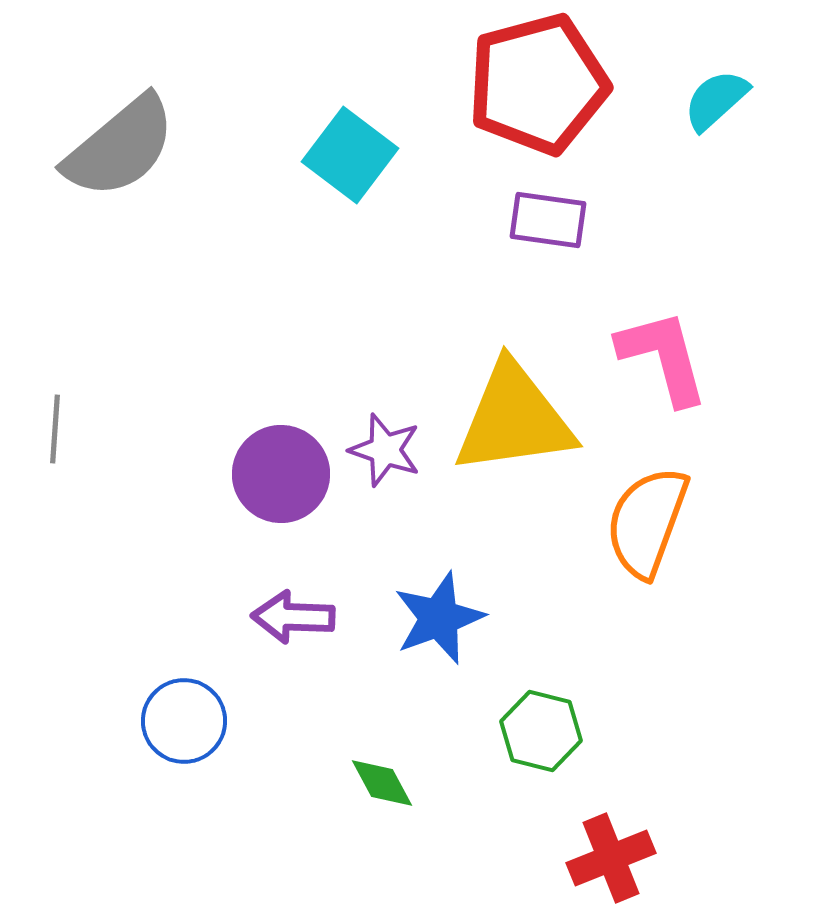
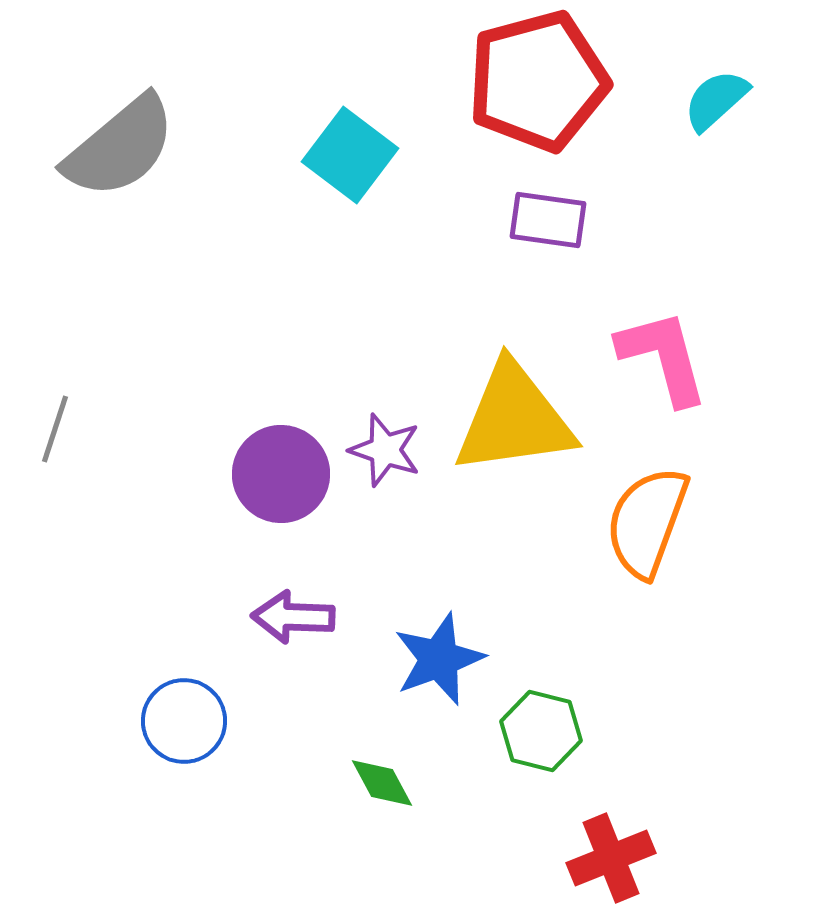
red pentagon: moved 3 px up
gray line: rotated 14 degrees clockwise
blue star: moved 41 px down
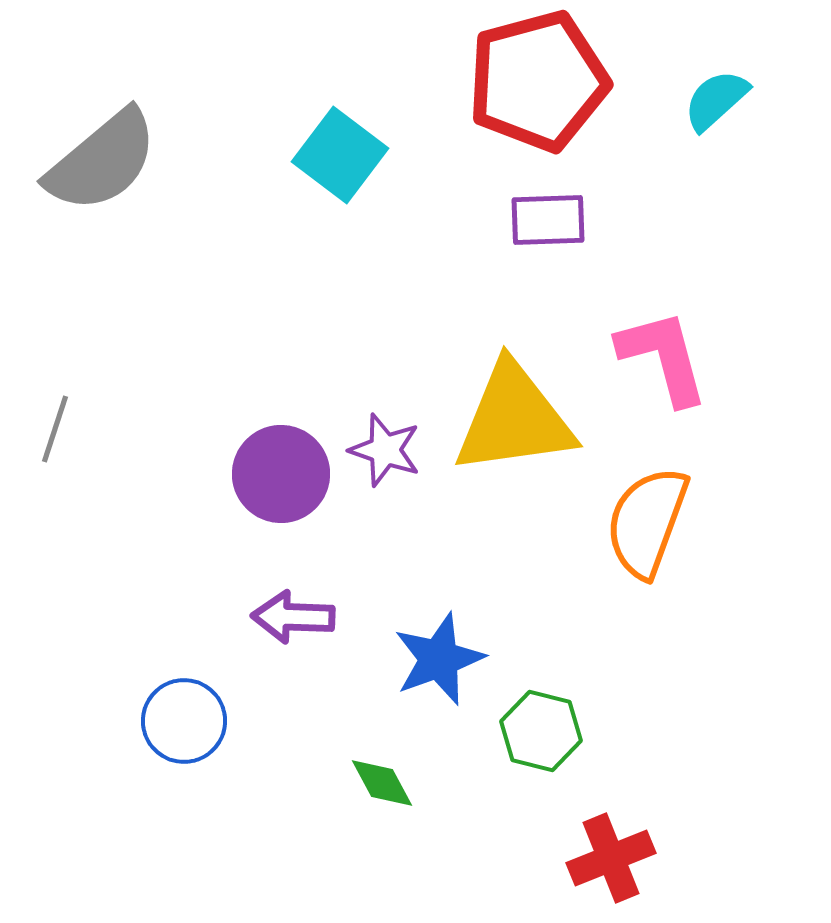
gray semicircle: moved 18 px left, 14 px down
cyan square: moved 10 px left
purple rectangle: rotated 10 degrees counterclockwise
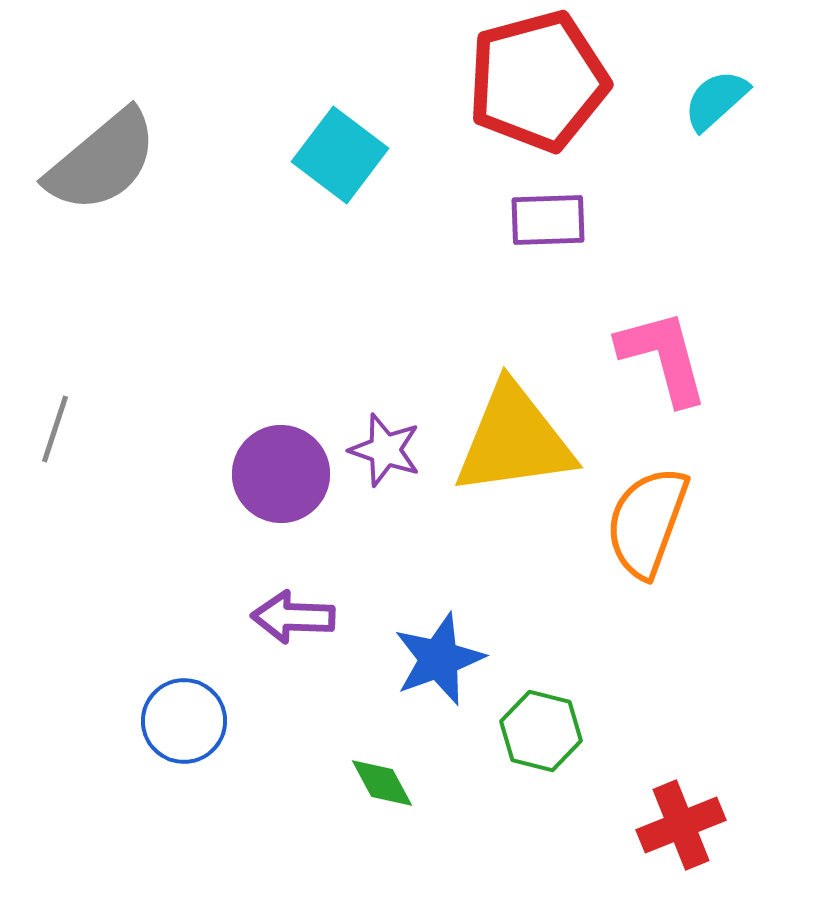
yellow triangle: moved 21 px down
red cross: moved 70 px right, 33 px up
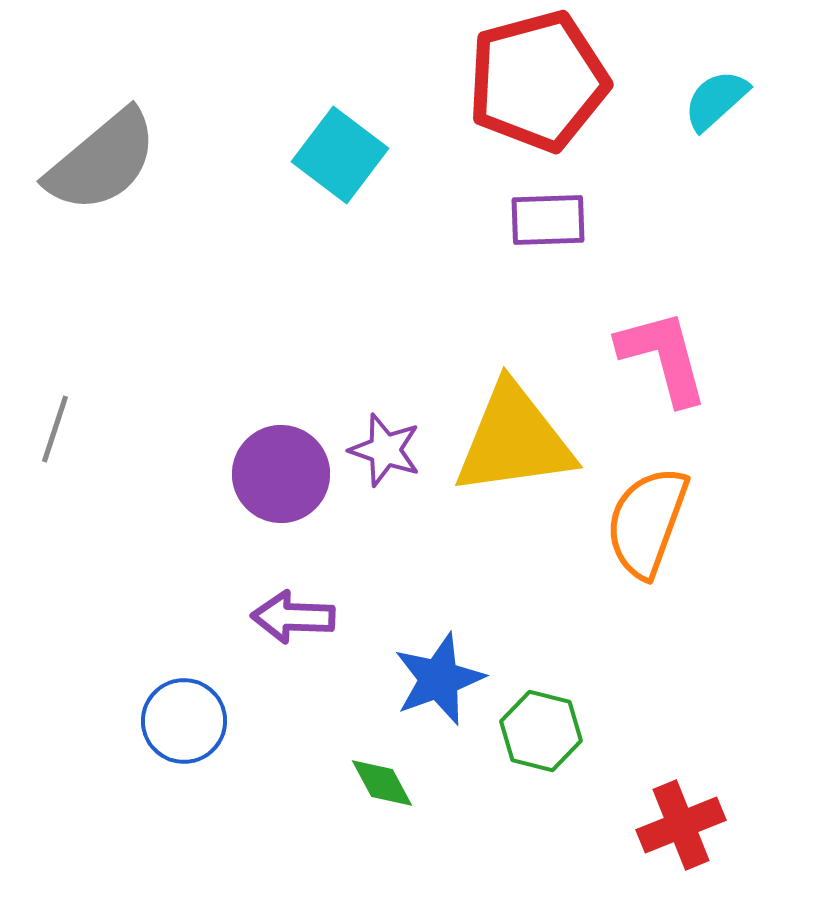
blue star: moved 20 px down
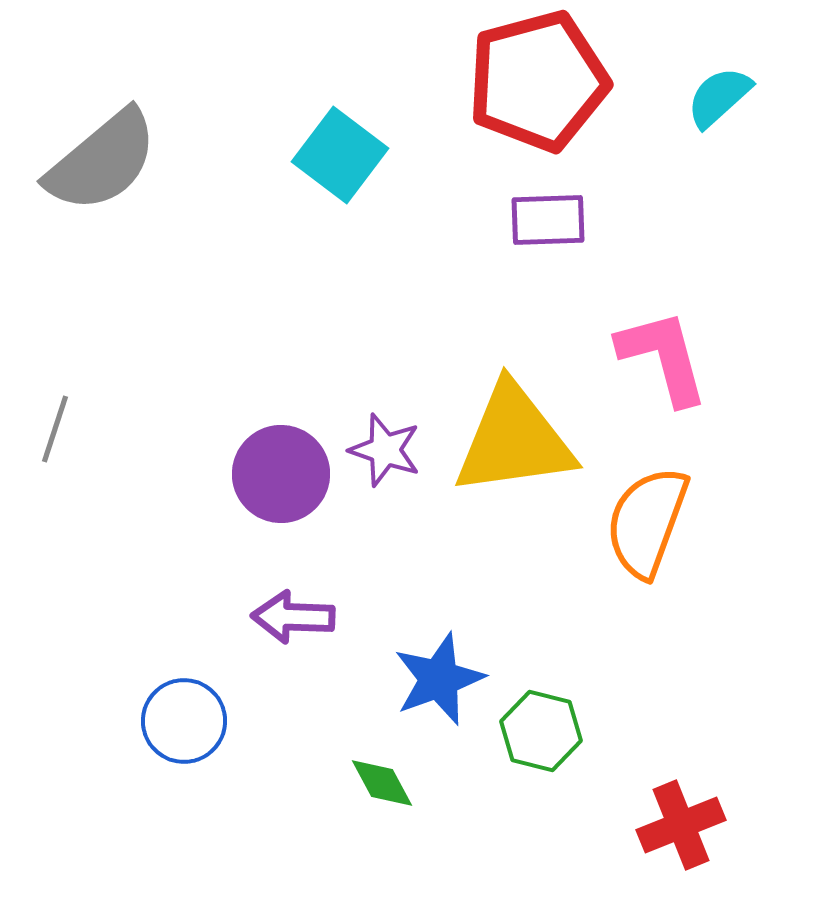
cyan semicircle: moved 3 px right, 3 px up
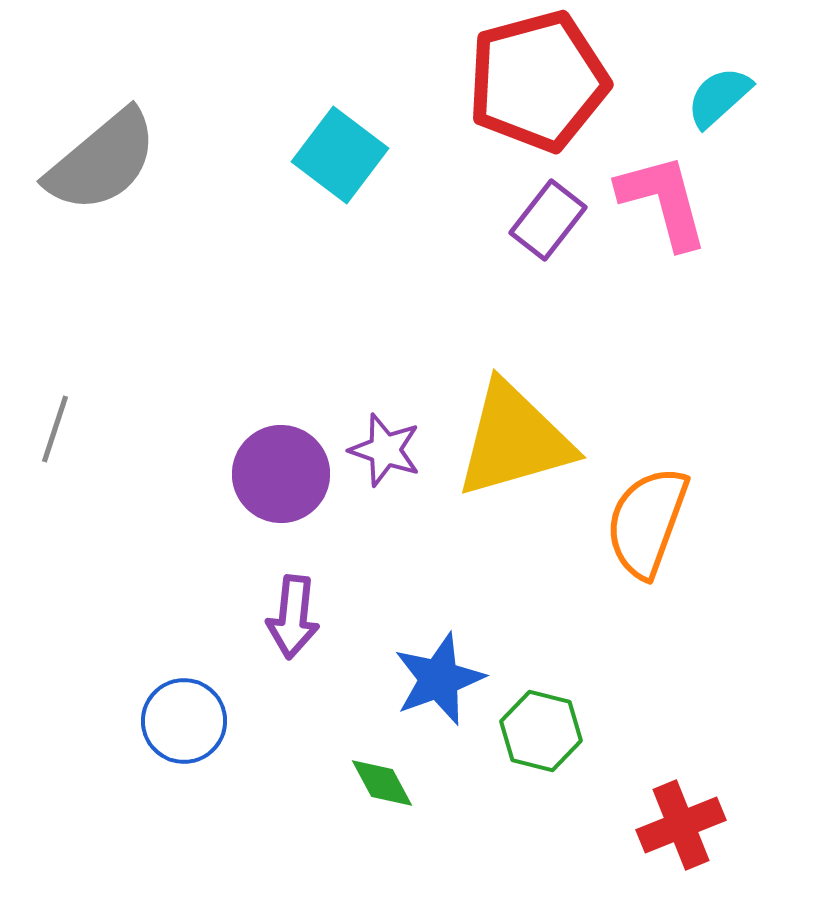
purple rectangle: rotated 50 degrees counterclockwise
pink L-shape: moved 156 px up
yellow triangle: rotated 8 degrees counterclockwise
purple arrow: rotated 86 degrees counterclockwise
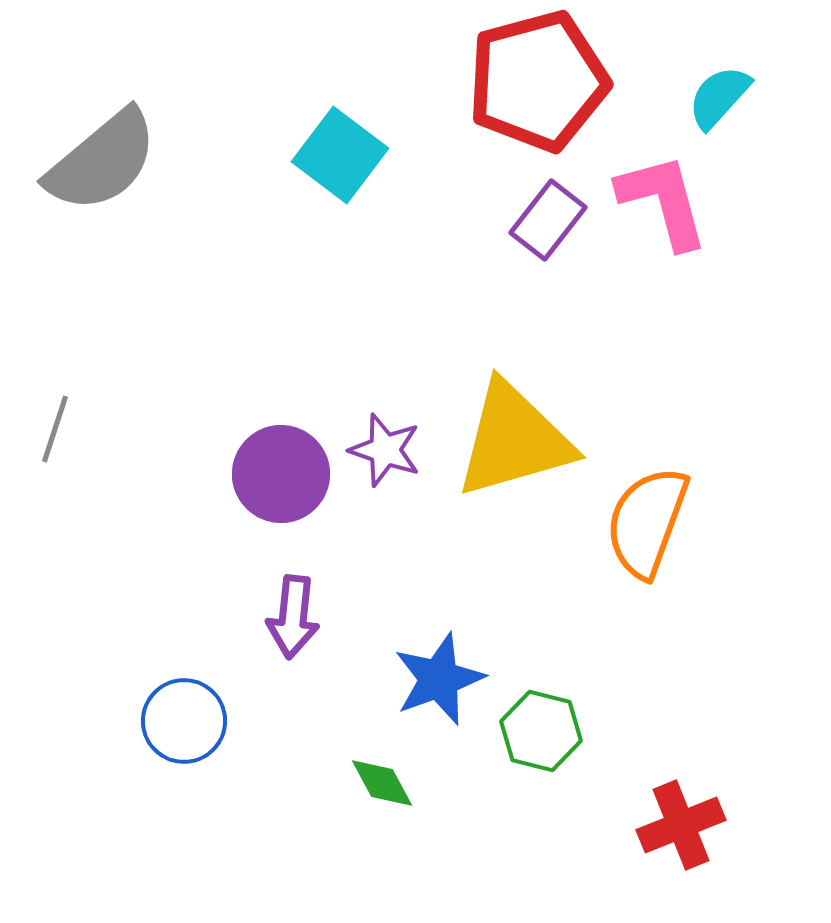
cyan semicircle: rotated 6 degrees counterclockwise
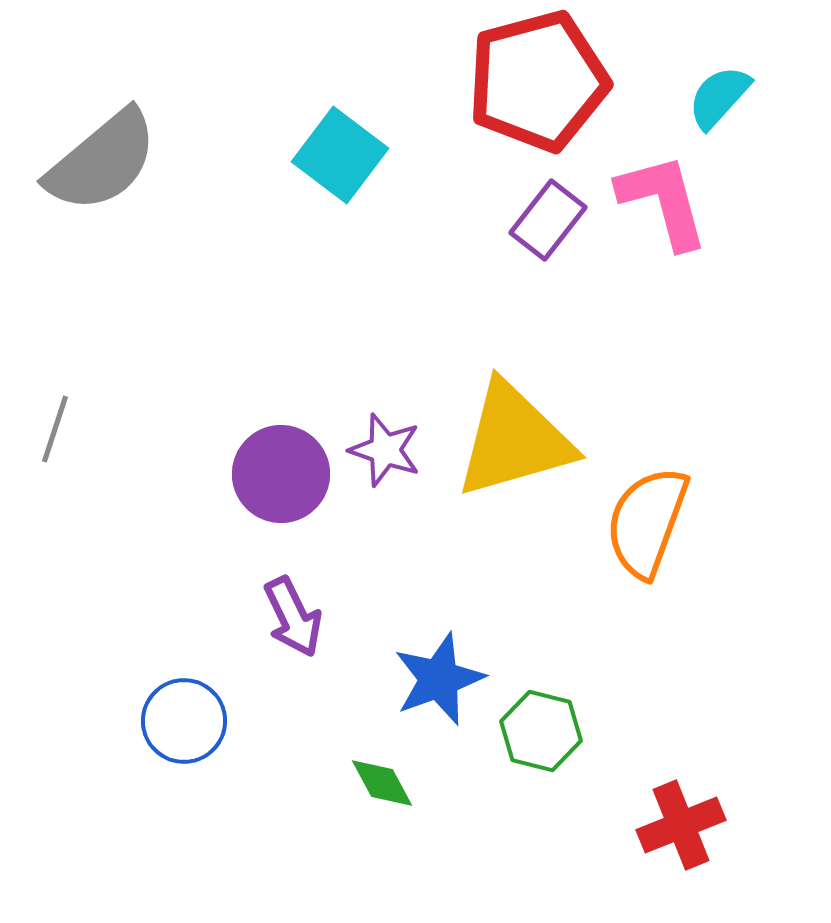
purple arrow: rotated 32 degrees counterclockwise
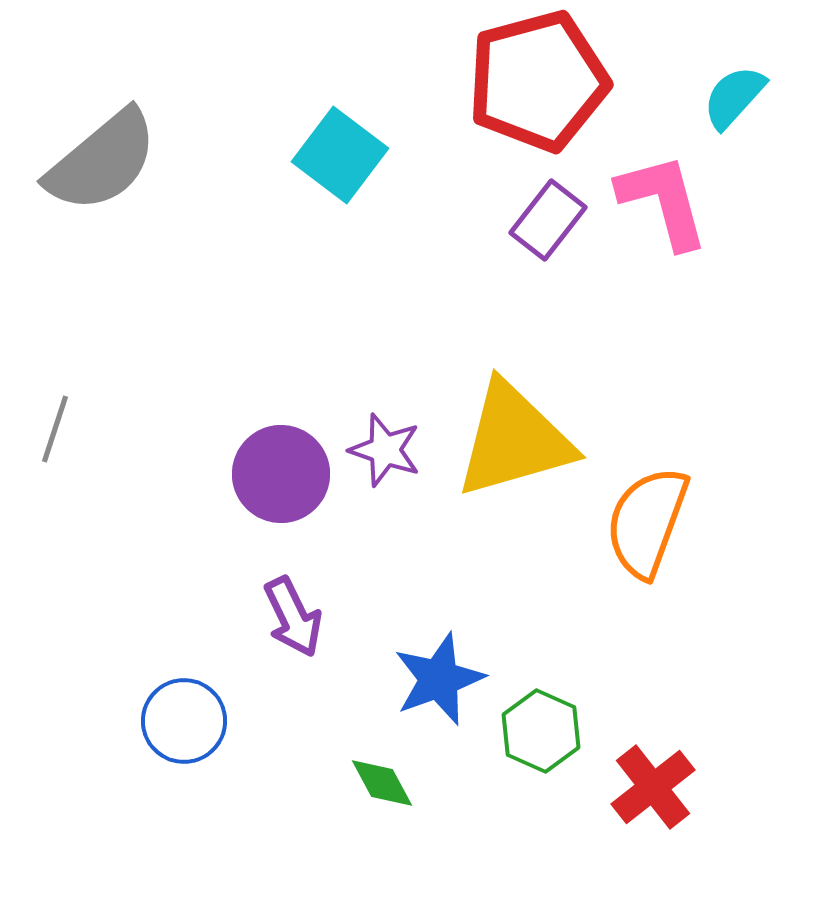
cyan semicircle: moved 15 px right
green hexagon: rotated 10 degrees clockwise
red cross: moved 28 px left, 38 px up; rotated 16 degrees counterclockwise
